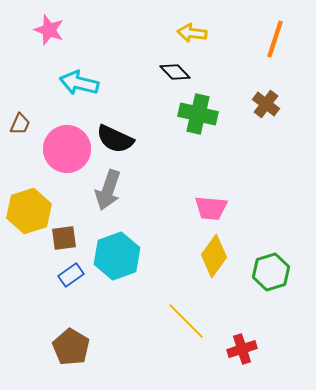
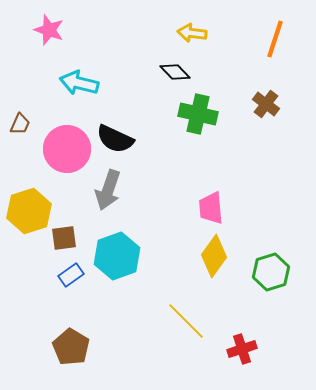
pink trapezoid: rotated 80 degrees clockwise
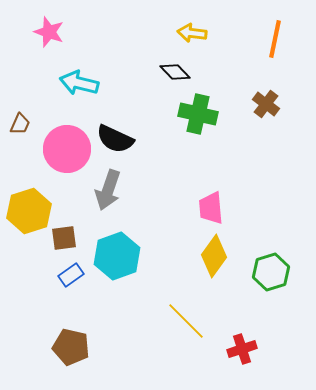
pink star: moved 2 px down
orange line: rotated 6 degrees counterclockwise
brown pentagon: rotated 18 degrees counterclockwise
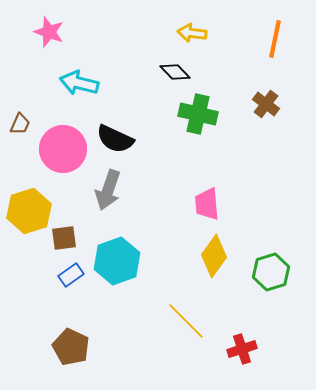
pink circle: moved 4 px left
pink trapezoid: moved 4 px left, 4 px up
cyan hexagon: moved 5 px down
brown pentagon: rotated 12 degrees clockwise
